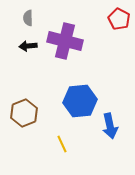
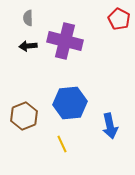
blue hexagon: moved 10 px left, 2 px down
brown hexagon: moved 3 px down
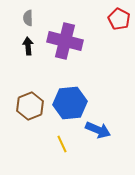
black arrow: rotated 90 degrees clockwise
brown hexagon: moved 6 px right, 10 px up
blue arrow: moved 12 px left, 4 px down; rotated 55 degrees counterclockwise
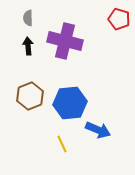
red pentagon: rotated 10 degrees counterclockwise
brown hexagon: moved 10 px up
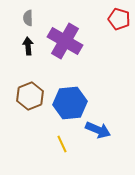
purple cross: rotated 16 degrees clockwise
